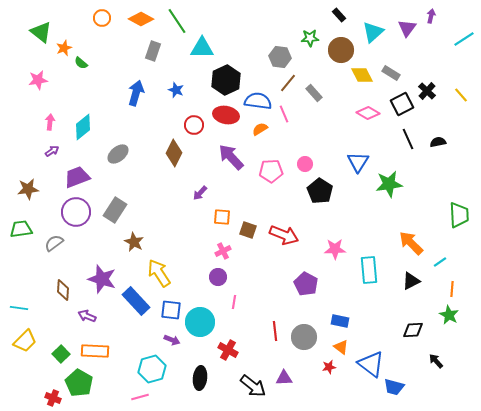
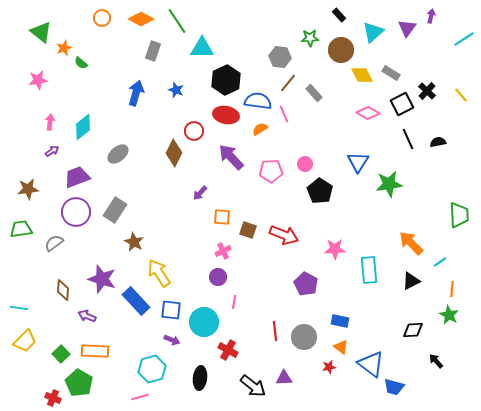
red circle at (194, 125): moved 6 px down
cyan circle at (200, 322): moved 4 px right
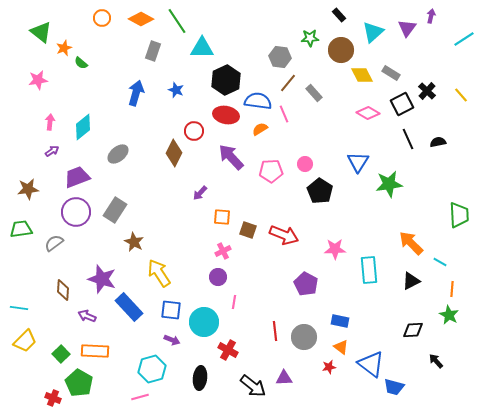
cyan line at (440, 262): rotated 64 degrees clockwise
blue rectangle at (136, 301): moved 7 px left, 6 px down
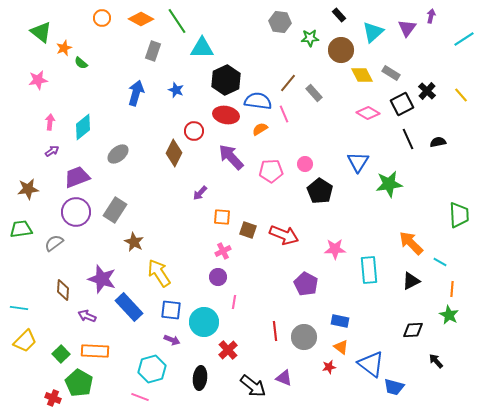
gray hexagon at (280, 57): moved 35 px up
red cross at (228, 350): rotated 18 degrees clockwise
purple triangle at (284, 378): rotated 24 degrees clockwise
pink line at (140, 397): rotated 36 degrees clockwise
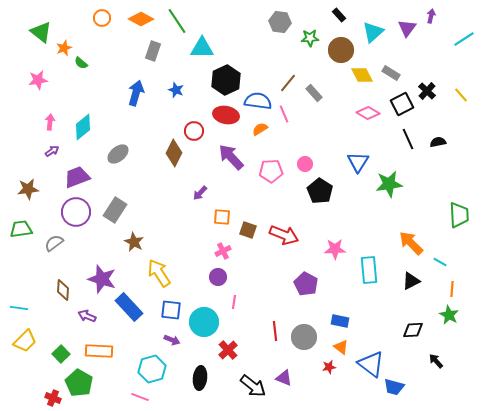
orange rectangle at (95, 351): moved 4 px right
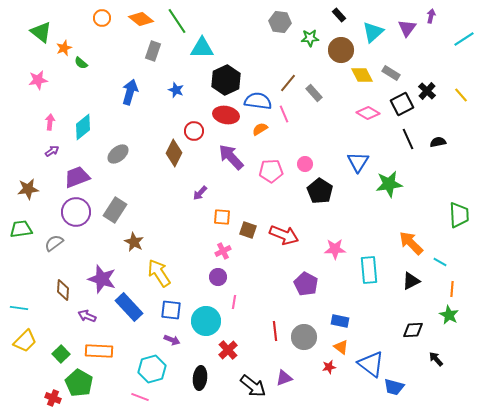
orange diamond at (141, 19): rotated 10 degrees clockwise
blue arrow at (136, 93): moved 6 px left, 1 px up
cyan circle at (204, 322): moved 2 px right, 1 px up
black arrow at (436, 361): moved 2 px up
purple triangle at (284, 378): rotated 42 degrees counterclockwise
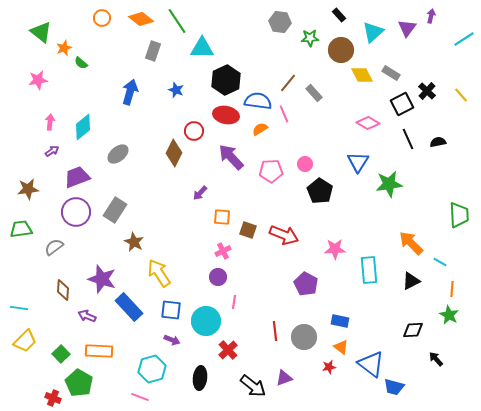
pink diamond at (368, 113): moved 10 px down
gray semicircle at (54, 243): moved 4 px down
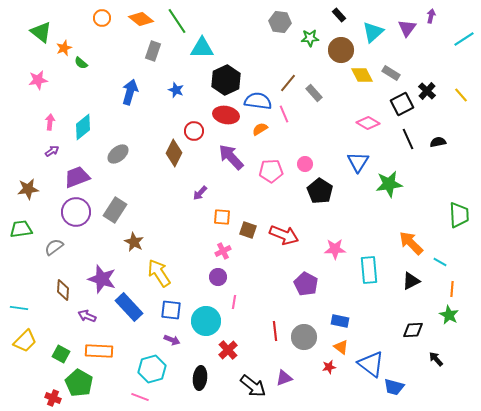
green square at (61, 354): rotated 18 degrees counterclockwise
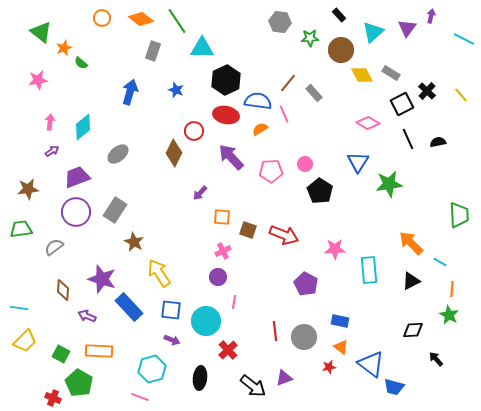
cyan line at (464, 39): rotated 60 degrees clockwise
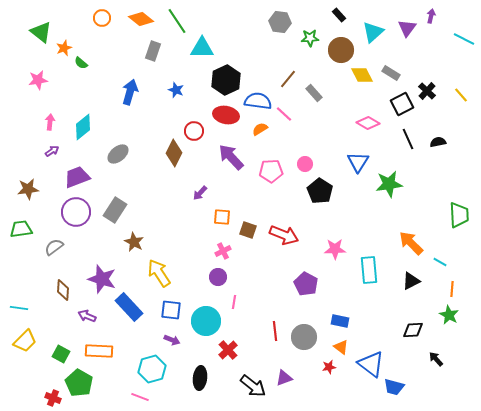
brown line at (288, 83): moved 4 px up
pink line at (284, 114): rotated 24 degrees counterclockwise
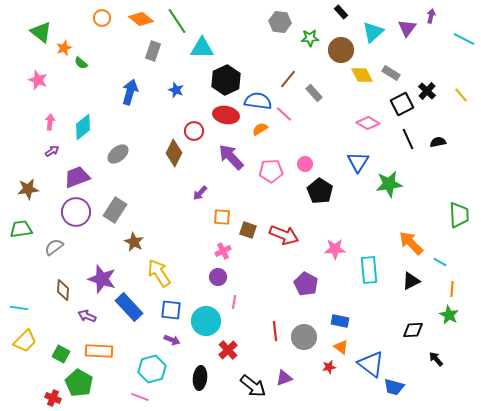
black rectangle at (339, 15): moved 2 px right, 3 px up
pink star at (38, 80): rotated 30 degrees clockwise
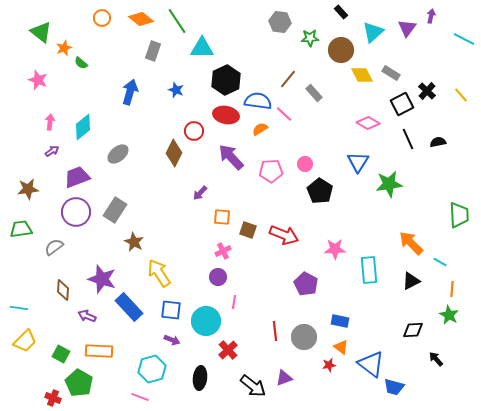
red star at (329, 367): moved 2 px up
